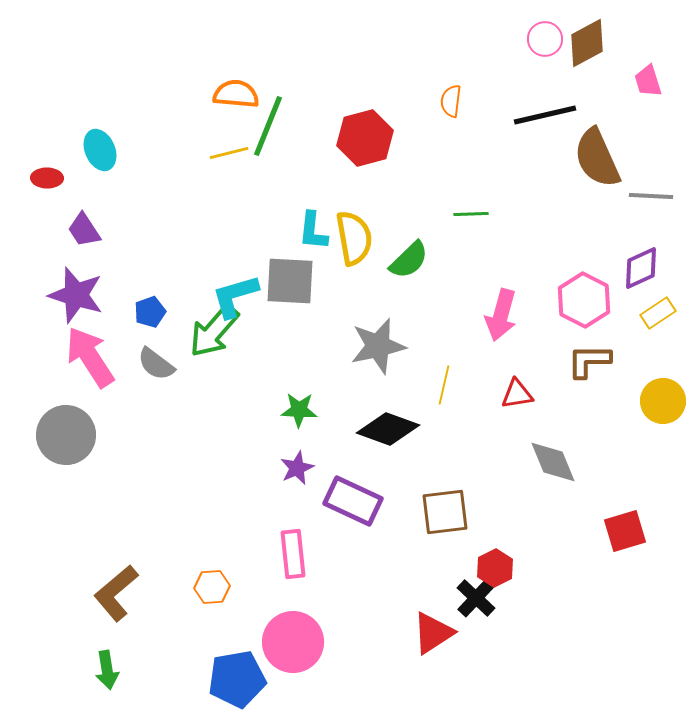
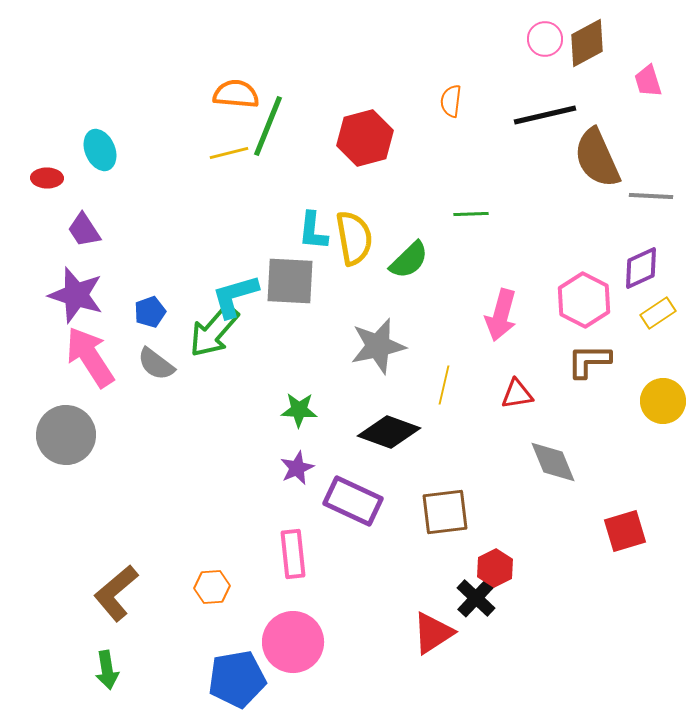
black diamond at (388, 429): moved 1 px right, 3 px down
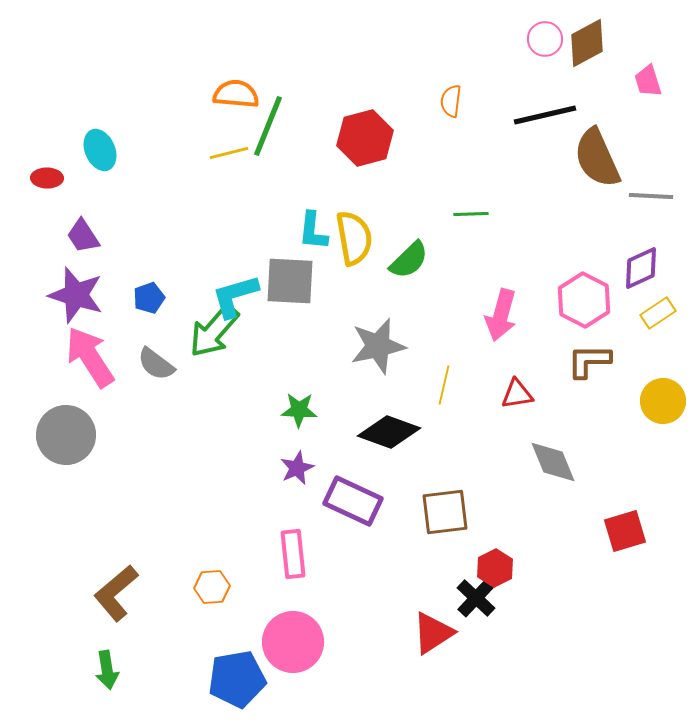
purple trapezoid at (84, 230): moved 1 px left, 6 px down
blue pentagon at (150, 312): moved 1 px left, 14 px up
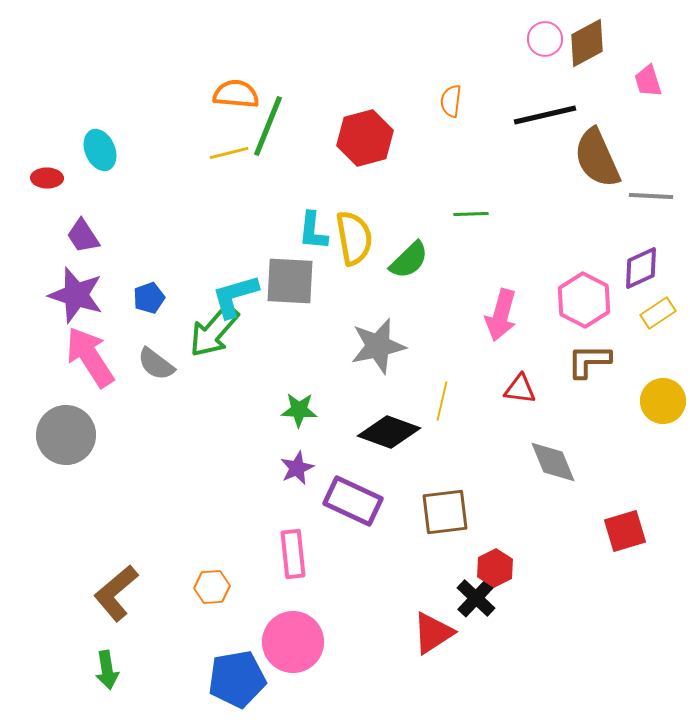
yellow line at (444, 385): moved 2 px left, 16 px down
red triangle at (517, 394): moved 3 px right, 5 px up; rotated 16 degrees clockwise
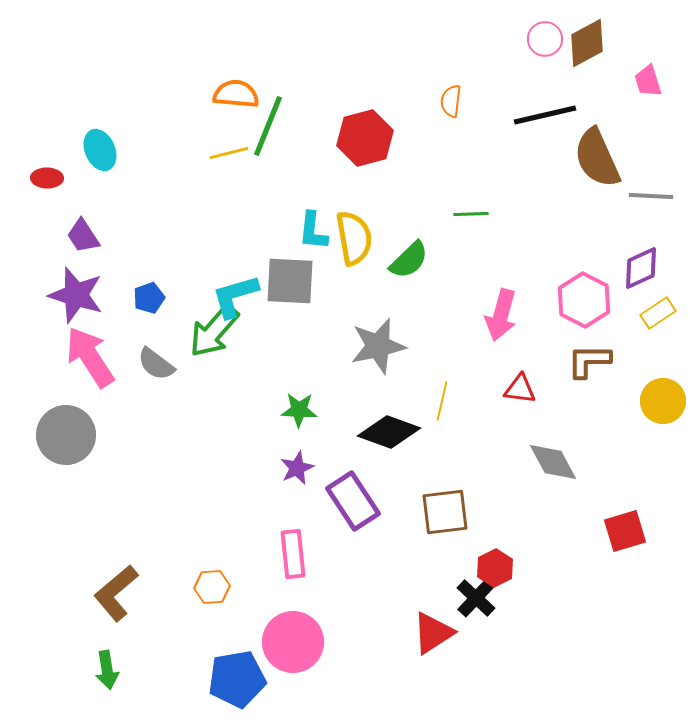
gray diamond at (553, 462): rotated 6 degrees counterclockwise
purple rectangle at (353, 501): rotated 32 degrees clockwise
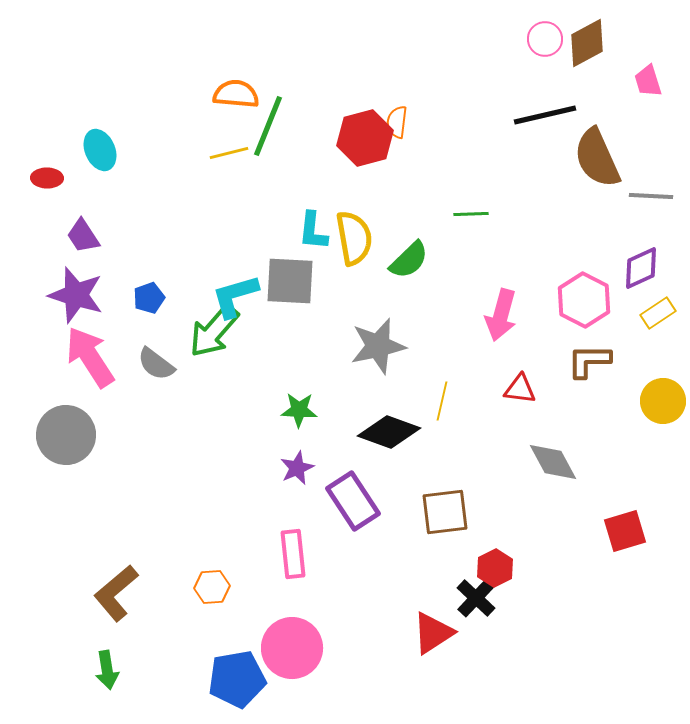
orange semicircle at (451, 101): moved 54 px left, 21 px down
pink circle at (293, 642): moved 1 px left, 6 px down
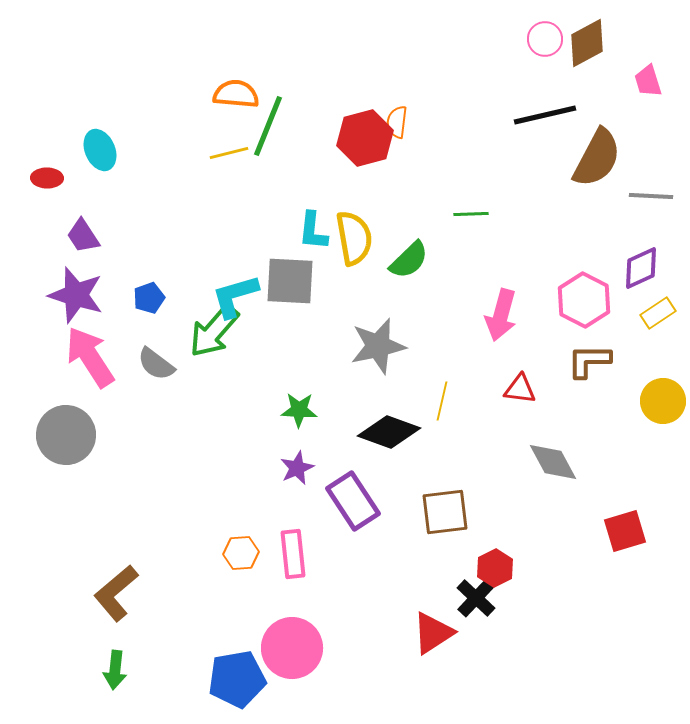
brown semicircle at (597, 158): rotated 128 degrees counterclockwise
orange hexagon at (212, 587): moved 29 px right, 34 px up
green arrow at (107, 670): moved 8 px right; rotated 15 degrees clockwise
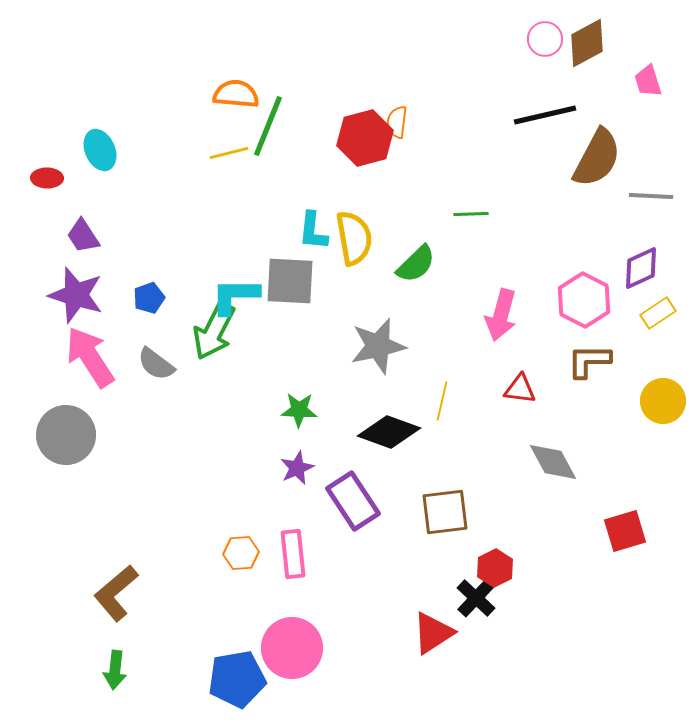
green semicircle at (409, 260): moved 7 px right, 4 px down
cyan L-shape at (235, 296): rotated 16 degrees clockwise
green arrow at (214, 331): rotated 14 degrees counterclockwise
